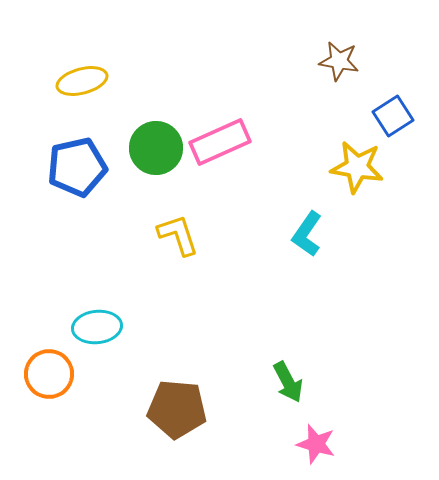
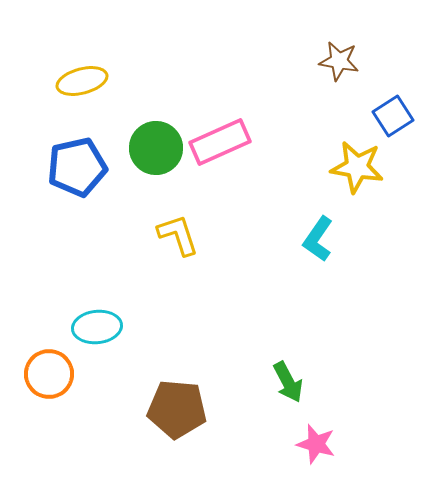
cyan L-shape: moved 11 px right, 5 px down
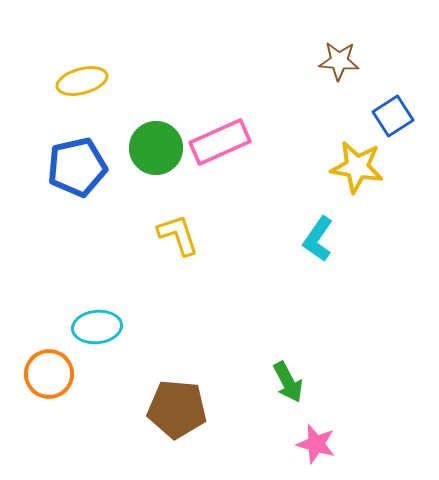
brown star: rotated 6 degrees counterclockwise
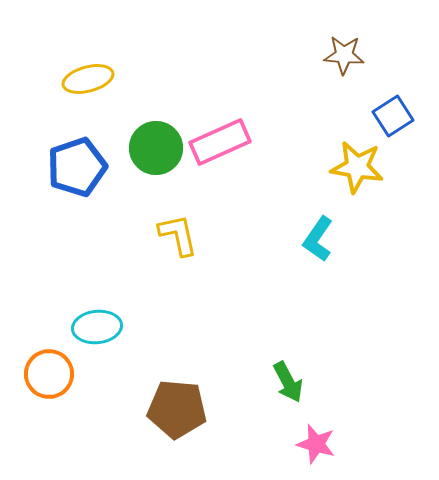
brown star: moved 5 px right, 6 px up
yellow ellipse: moved 6 px right, 2 px up
blue pentagon: rotated 6 degrees counterclockwise
yellow L-shape: rotated 6 degrees clockwise
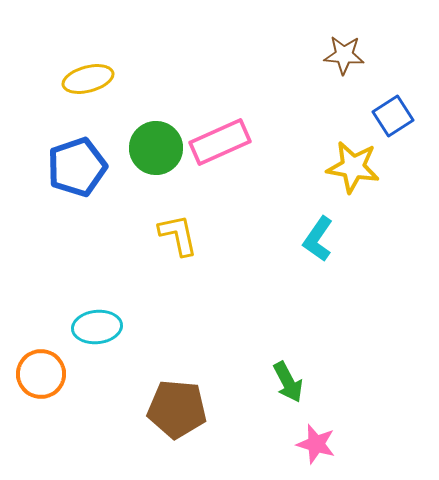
yellow star: moved 4 px left
orange circle: moved 8 px left
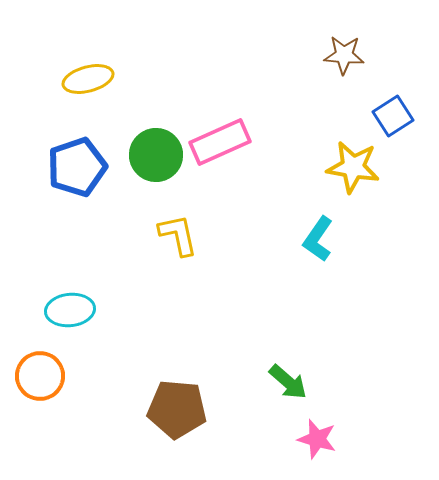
green circle: moved 7 px down
cyan ellipse: moved 27 px left, 17 px up
orange circle: moved 1 px left, 2 px down
green arrow: rotated 21 degrees counterclockwise
pink star: moved 1 px right, 5 px up
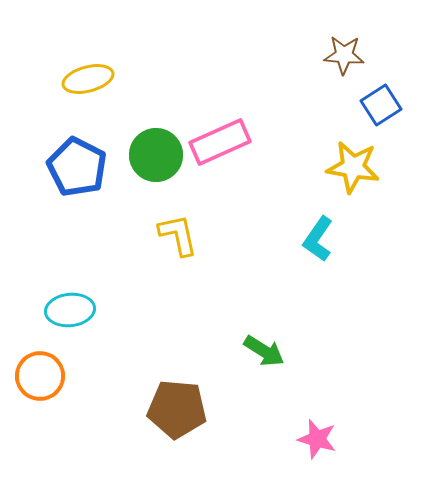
blue square: moved 12 px left, 11 px up
blue pentagon: rotated 26 degrees counterclockwise
green arrow: moved 24 px left, 31 px up; rotated 9 degrees counterclockwise
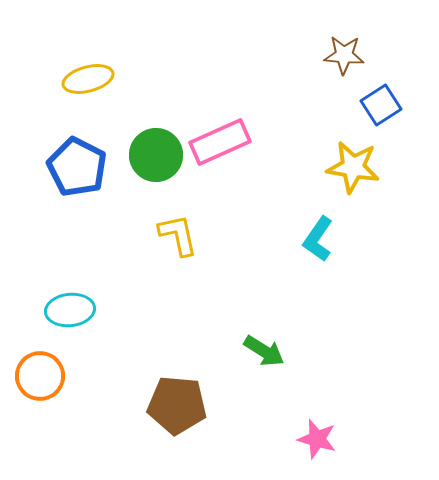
brown pentagon: moved 4 px up
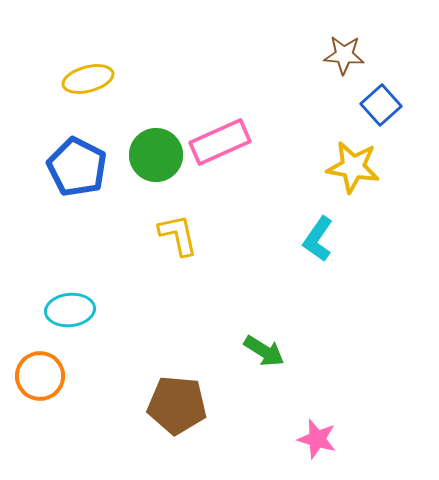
blue square: rotated 9 degrees counterclockwise
